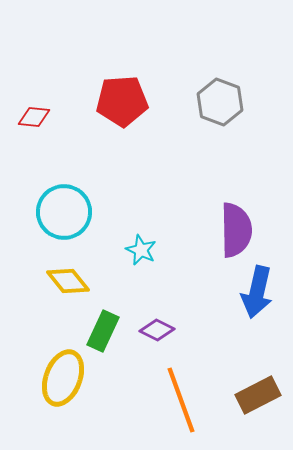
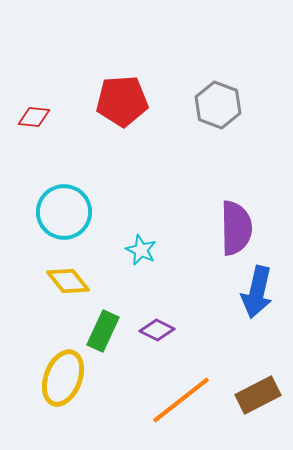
gray hexagon: moved 2 px left, 3 px down
purple semicircle: moved 2 px up
orange line: rotated 72 degrees clockwise
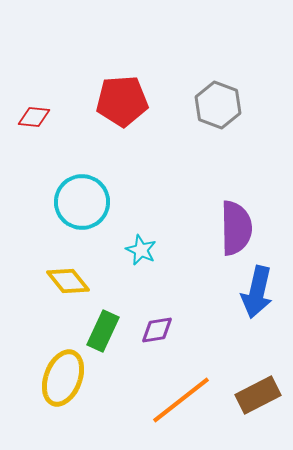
cyan circle: moved 18 px right, 10 px up
purple diamond: rotated 36 degrees counterclockwise
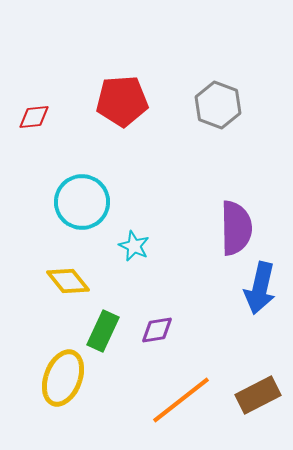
red diamond: rotated 12 degrees counterclockwise
cyan star: moved 7 px left, 4 px up
blue arrow: moved 3 px right, 4 px up
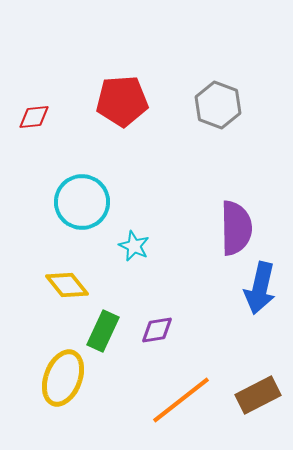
yellow diamond: moved 1 px left, 4 px down
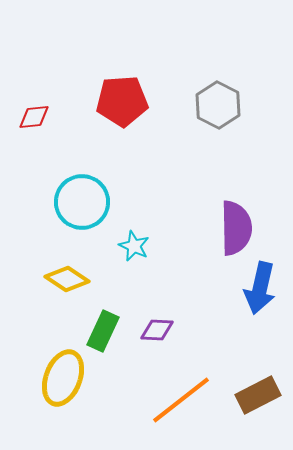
gray hexagon: rotated 6 degrees clockwise
yellow diamond: moved 6 px up; rotated 18 degrees counterclockwise
purple diamond: rotated 12 degrees clockwise
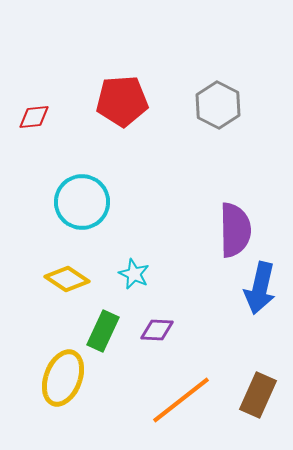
purple semicircle: moved 1 px left, 2 px down
cyan star: moved 28 px down
brown rectangle: rotated 39 degrees counterclockwise
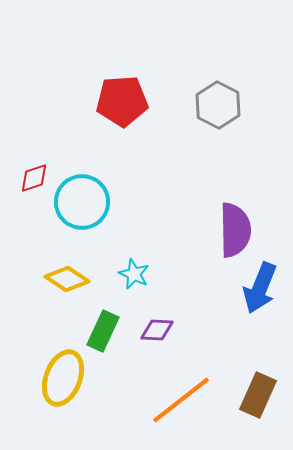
red diamond: moved 61 px down; rotated 12 degrees counterclockwise
blue arrow: rotated 9 degrees clockwise
